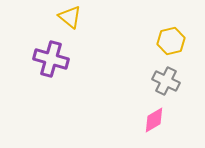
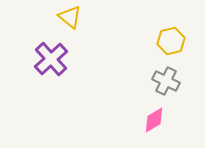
purple cross: rotated 32 degrees clockwise
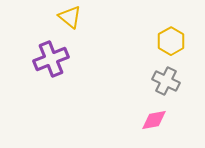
yellow hexagon: rotated 16 degrees counterclockwise
purple cross: rotated 20 degrees clockwise
pink diamond: rotated 20 degrees clockwise
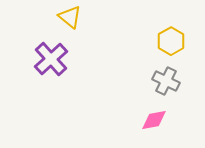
purple cross: rotated 20 degrees counterclockwise
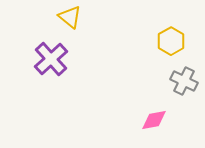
gray cross: moved 18 px right
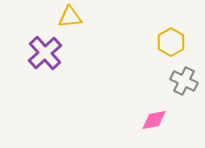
yellow triangle: rotated 45 degrees counterclockwise
yellow hexagon: moved 1 px down
purple cross: moved 6 px left, 6 px up
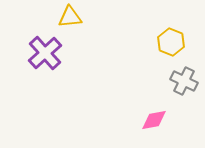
yellow hexagon: rotated 8 degrees counterclockwise
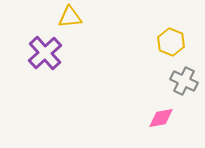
pink diamond: moved 7 px right, 2 px up
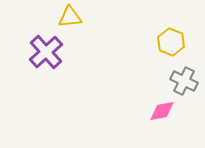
purple cross: moved 1 px right, 1 px up
pink diamond: moved 1 px right, 7 px up
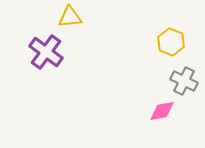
purple cross: rotated 12 degrees counterclockwise
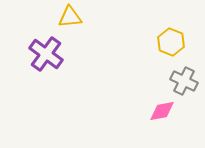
purple cross: moved 2 px down
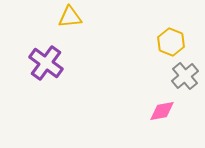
purple cross: moved 9 px down
gray cross: moved 1 px right, 5 px up; rotated 24 degrees clockwise
